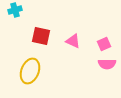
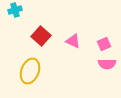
red square: rotated 30 degrees clockwise
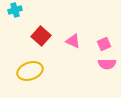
yellow ellipse: rotated 50 degrees clockwise
